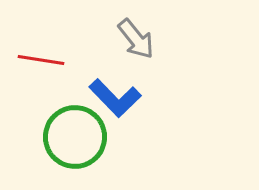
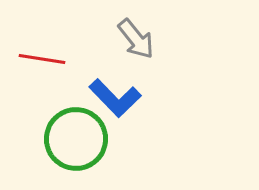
red line: moved 1 px right, 1 px up
green circle: moved 1 px right, 2 px down
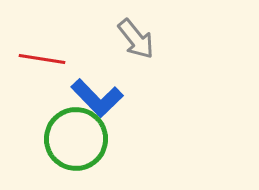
blue L-shape: moved 18 px left
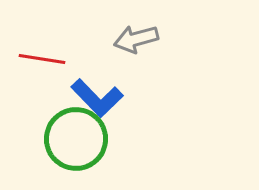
gray arrow: rotated 114 degrees clockwise
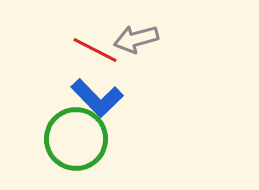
red line: moved 53 px right, 9 px up; rotated 18 degrees clockwise
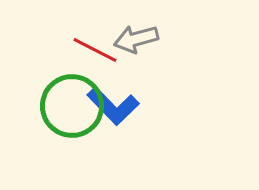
blue L-shape: moved 16 px right, 8 px down
green circle: moved 4 px left, 33 px up
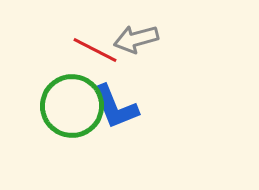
blue L-shape: moved 2 px right, 1 px down; rotated 22 degrees clockwise
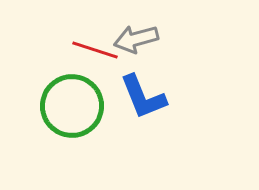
red line: rotated 9 degrees counterclockwise
blue L-shape: moved 28 px right, 10 px up
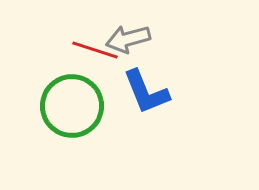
gray arrow: moved 8 px left
blue L-shape: moved 3 px right, 5 px up
